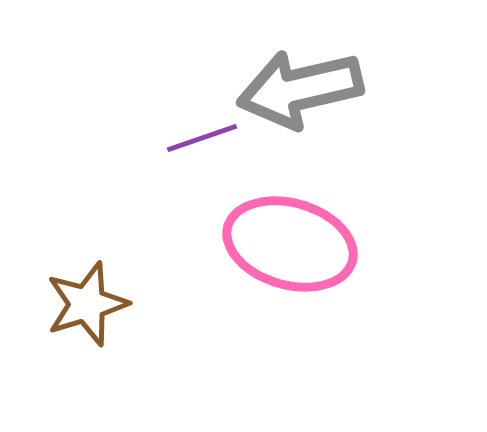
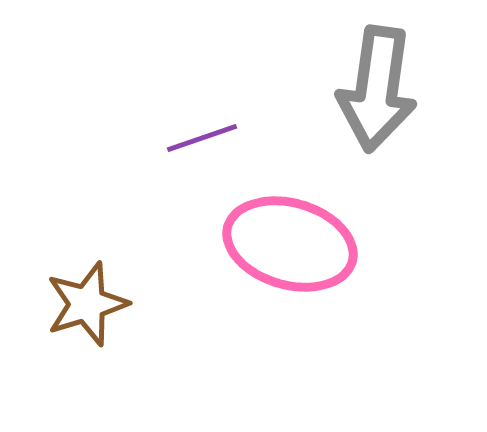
gray arrow: moved 77 px right; rotated 69 degrees counterclockwise
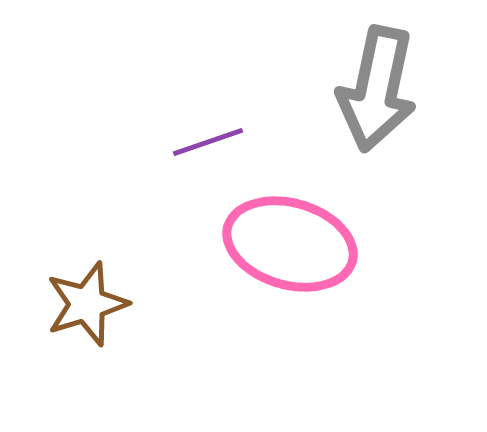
gray arrow: rotated 4 degrees clockwise
purple line: moved 6 px right, 4 px down
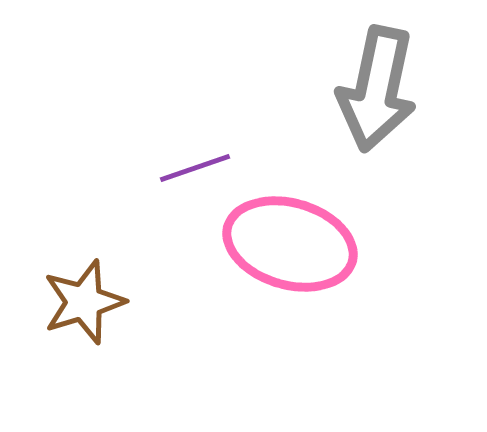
purple line: moved 13 px left, 26 px down
brown star: moved 3 px left, 2 px up
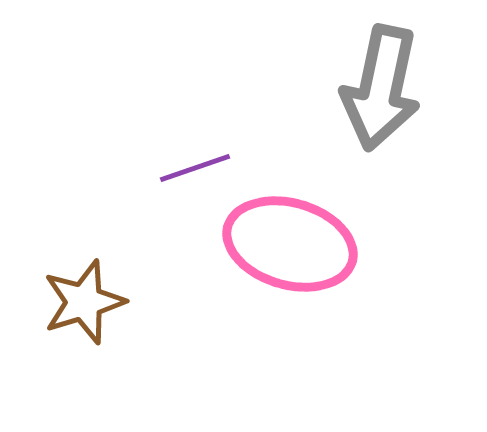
gray arrow: moved 4 px right, 1 px up
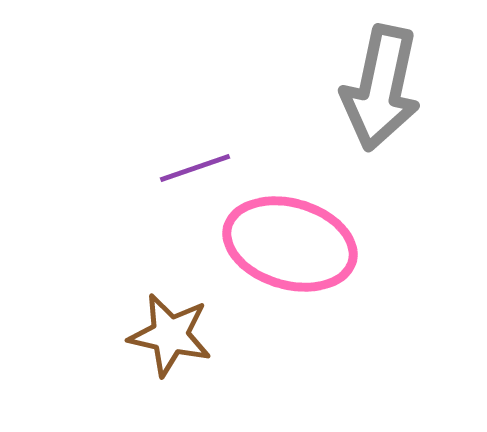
brown star: moved 86 px right, 33 px down; rotated 30 degrees clockwise
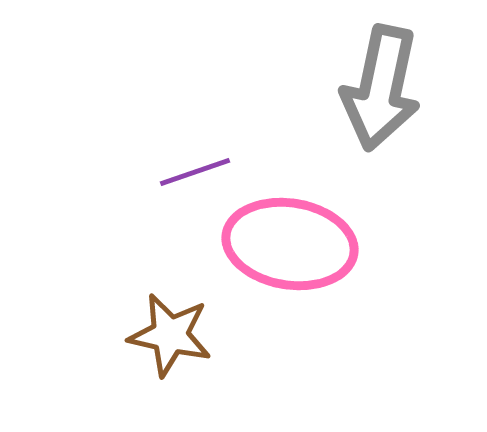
purple line: moved 4 px down
pink ellipse: rotated 7 degrees counterclockwise
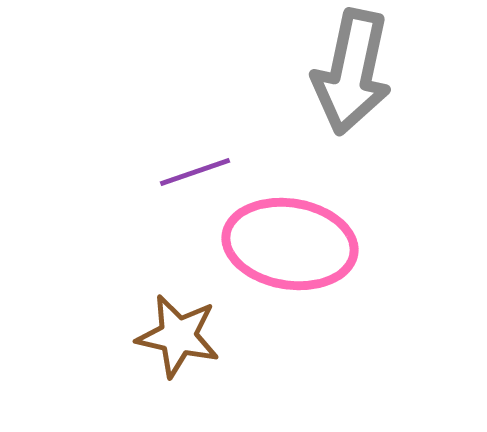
gray arrow: moved 29 px left, 16 px up
brown star: moved 8 px right, 1 px down
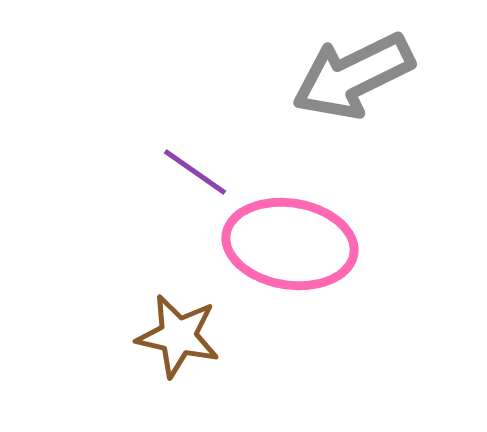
gray arrow: moved 1 px right, 4 px down; rotated 52 degrees clockwise
purple line: rotated 54 degrees clockwise
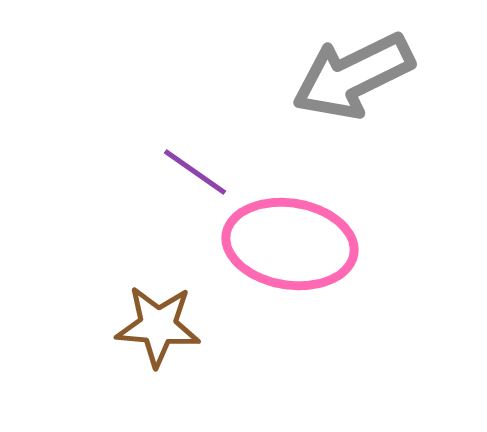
brown star: moved 20 px left, 10 px up; rotated 8 degrees counterclockwise
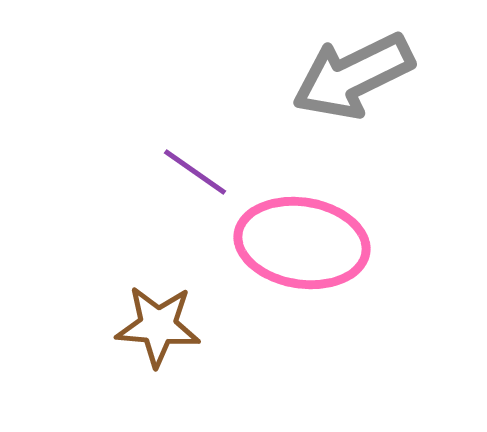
pink ellipse: moved 12 px right, 1 px up
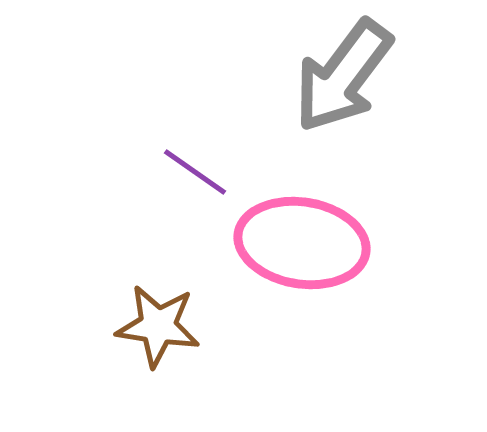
gray arrow: moved 10 px left; rotated 27 degrees counterclockwise
brown star: rotated 4 degrees clockwise
